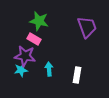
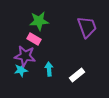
green star: rotated 18 degrees counterclockwise
white rectangle: rotated 42 degrees clockwise
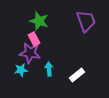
green star: rotated 24 degrees clockwise
purple trapezoid: moved 1 px left, 6 px up
pink rectangle: rotated 32 degrees clockwise
purple star: moved 5 px right, 3 px up
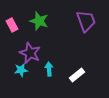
pink rectangle: moved 22 px left, 14 px up
purple star: rotated 15 degrees clockwise
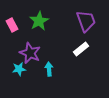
green star: rotated 24 degrees clockwise
cyan star: moved 2 px left, 1 px up
white rectangle: moved 4 px right, 26 px up
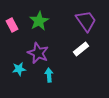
purple trapezoid: rotated 15 degrees counterclockwise
purple star: moved 8 px right
cyan arrow: moved 6 px down
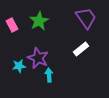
purple trapezoid: moved 3 px up
purple star: moved 5 px down
cyan star: moved 3 px up
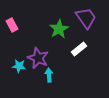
green star: moved 20 px right, 8 px down
white rectangle: moved 2 px left
cyan star: rotated 16 degrees clockwise
